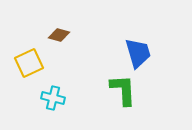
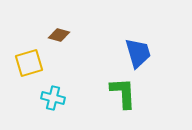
yellow square: rotated 8 degrees clockwise
green L-shape: moved 3 px down
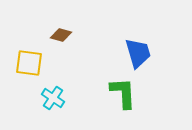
brown diamond: moved 2 px right
yellow square: rotated 24 degrees clockwise
cyan cross: rotated 20 degrees clockwise
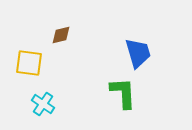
brown diamond: rotated 30 degrees counterclockwise
cyan cross: moved 10 px left, 6 px down
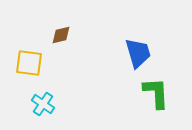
green L-shape: moved 33 px right
